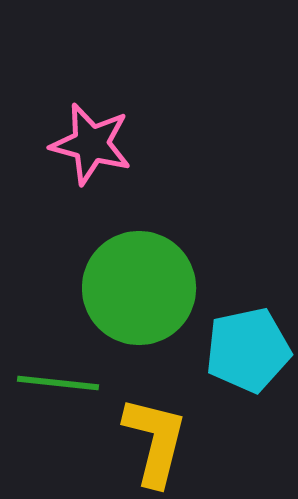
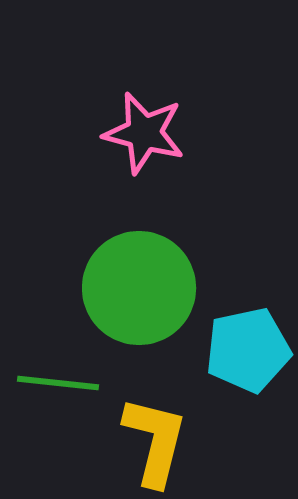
pink star: moved 53 px right, 11 px up
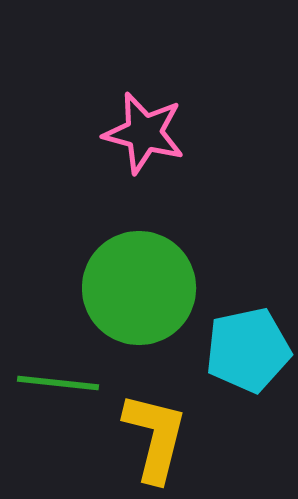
yellow L-shape: moved 4 px up
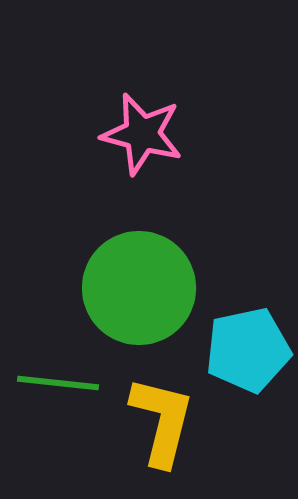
pink star: moved 2 px left, 1 px down
yellow L-shape: moved 7 px right, 16 px up
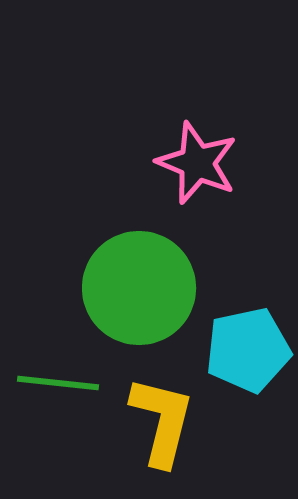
pink star: moved 55 px right, 29 px down; rotated 8 degrees clockwise
